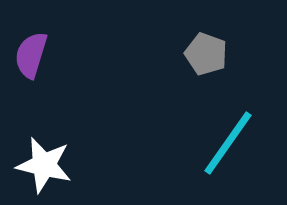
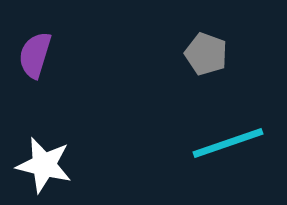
purple semicircle: moved 4 px right
cyan line: rotated 36 degrees clockwise
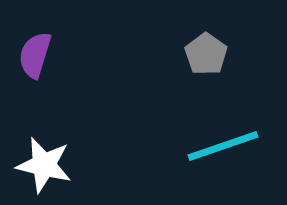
gray pentagon: rotated 15 degrees clockwise
cyan line: moved 5 px left, 3 px down
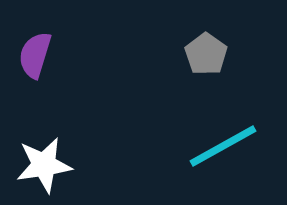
cyan line: rotated 10 degrees counterclockwise
white star: rotated 22 degrees counterclockwise
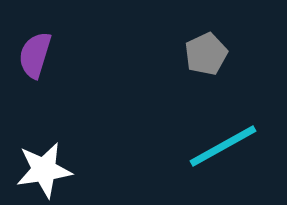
gray pentagon: rotated 12 degrees clockwise
white star: moved 5 px down
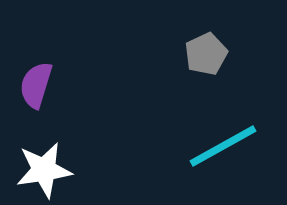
purple semicircle: moved 1 px right, 30 px down
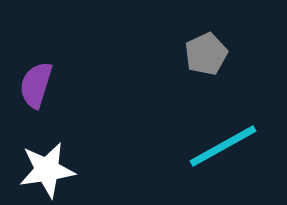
white star: moved 3 px right
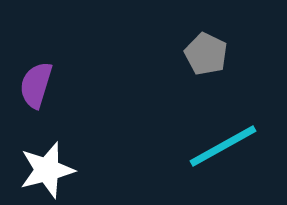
gray pentagon: rotated 21 degrees counterclockwise
white star: rotated 6 degrees counterclockwise
